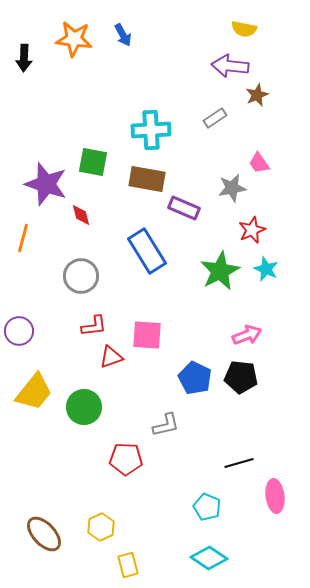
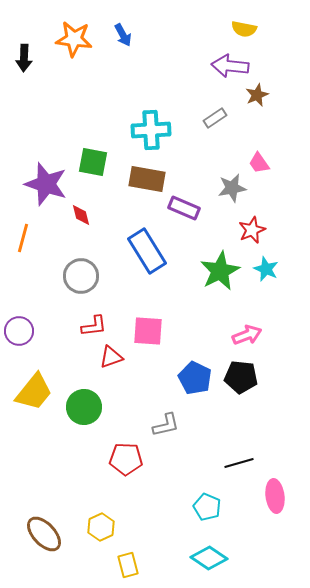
pink square: moved 1 px right, 4 px up
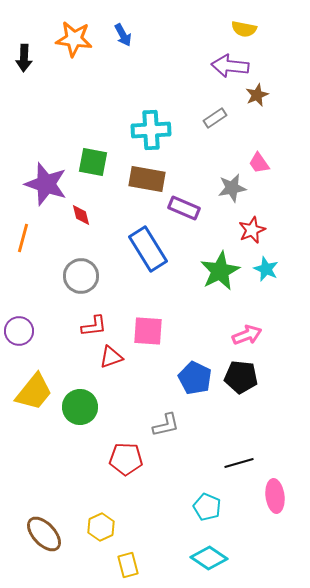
blue rectangle: moved 1 px right, 2 px up
green circle: moved 4 px left
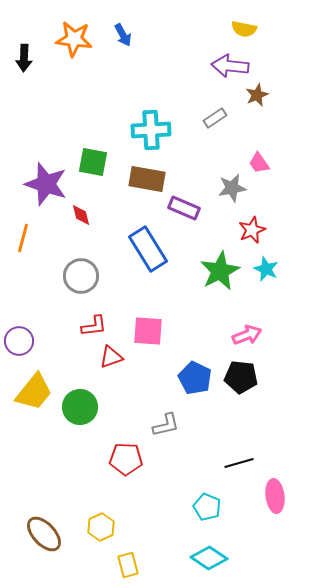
purple circle: moved 10 px down
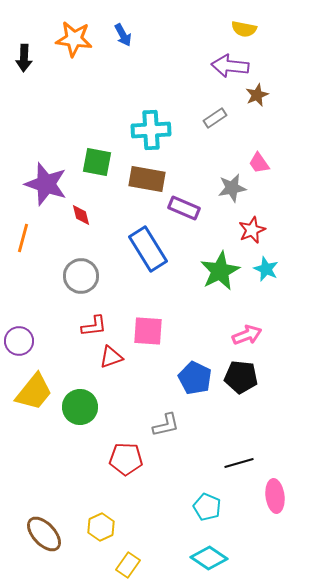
green square: moved 4 px right
yellow rectangle: rotated 50 degrees clockwise
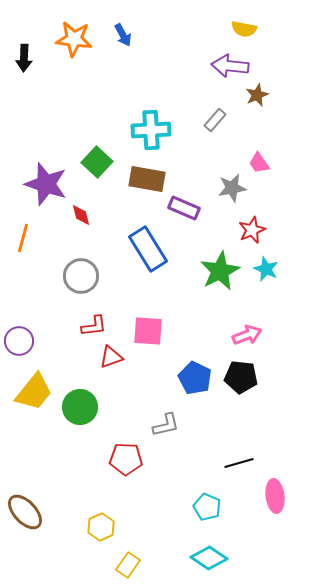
gray rectangle: moved 2 px down; rotated 15 degrees counterclockwise
green square: rotated 32 degrees clockwise
brown ellipse: moved 19 px left, 22 px up
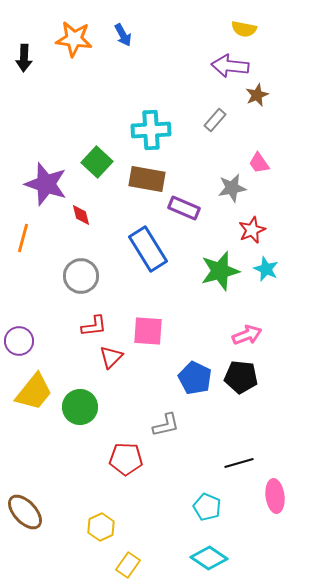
green star: rotated 12 degrees clockwise
red triangle: rotated 25 degrees counterclockwise
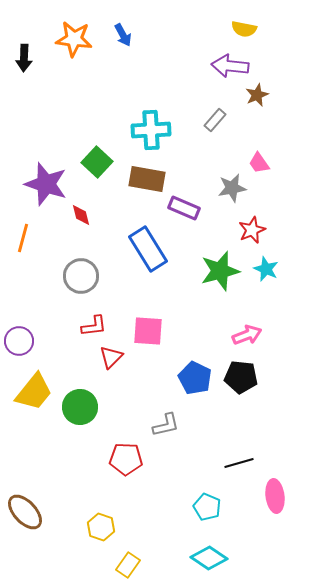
yellow hexagon: rotated 16 degrees counterclockwise
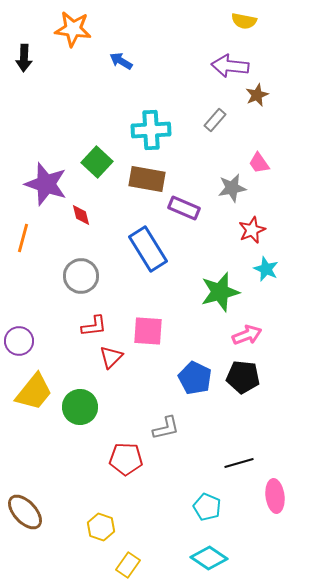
yellow semicircle: moved 8 px up
blue arrow: moved 2 px left, 26 px down; rotated 150 degrees clockwise
orange star: moved 1 px left, 10 px up
green star: moved 21 px down
black pentagon: moved 2 px right
gray L-shape: moved 3 px down
